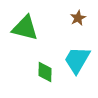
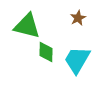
green triangle: moved 2 px right, 2 px up
green diamond: moved 1 px right, 20 px up
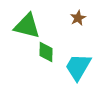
cyan trapezoid: moved 1 px right, 7 px down
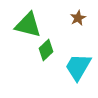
green triangle: moved 1 px right, 1 px up
green diamond: moved 2 px up; rotated 45 degrees clockwise
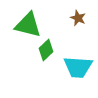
brown star: rotated 21 degrees counterclockwise
cyan trapezoid: rotated 116 degrees counterclockwise
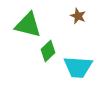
brown star: moved 2 px up
green diamond: moved 2 px right, 1 px down
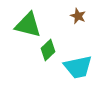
green diamond: moved 1 px up
cyan trapezoid: rotated 16 degrees counterclockwise
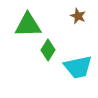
green triangle: rotated 16 degrees counterclockwise
green diamond: rotated 15 degrees counterclockwise
